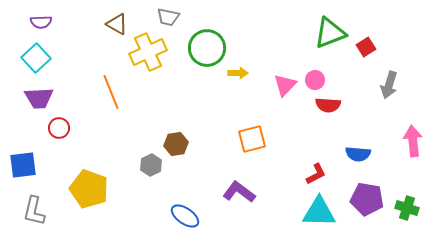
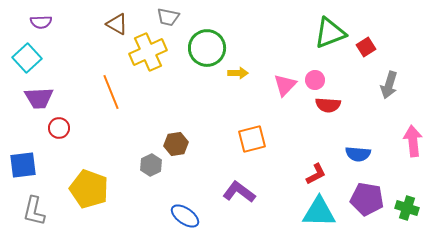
cyan square: moved 9 px left
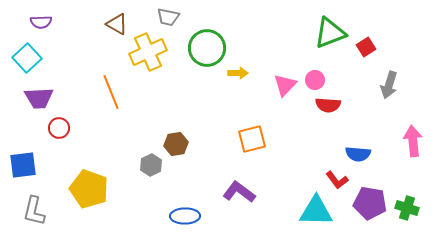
red L-shape: moved 21 px right, 6 px down; rotated 80 degrees clockwise
purple pentagon: moved 3 px right, 4 px down
cyan triangle: moved 3 px left, 1 px up
blue ellipse: rotated 36 degrees counterclockwise
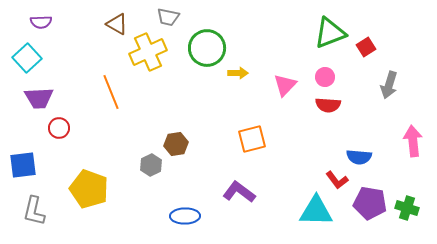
pink circle: moved 10 px right, 3 px up
blue semicircle: moved 1 px right, 3 px down
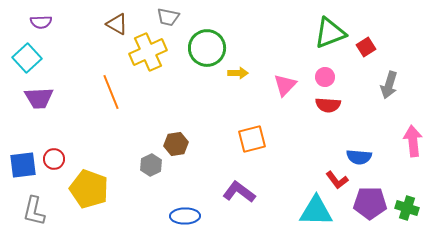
red circle: moved 5 px left, 31 px down
purple pentagon: rotated 8 degrees counterclockwise
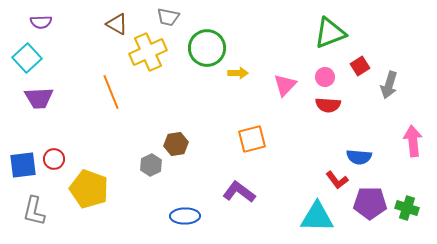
red square: moved 6 px left, 19 px down
cyan triangle: moved 1 px right, 6 px down
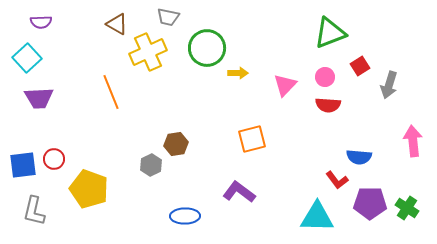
green cross: rotated 15 degrees clockwise
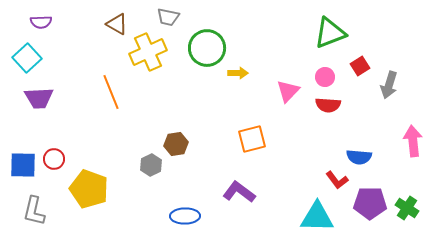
pink triangle: moved 3 px right, 6 px down
blue square: rotated 8 degrees clockwise
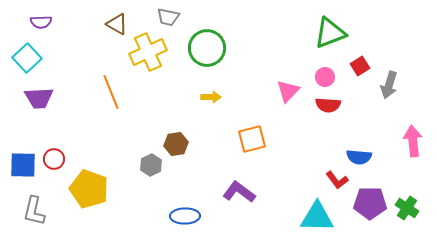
yellow arrow: moved 27 px left, 24 px down
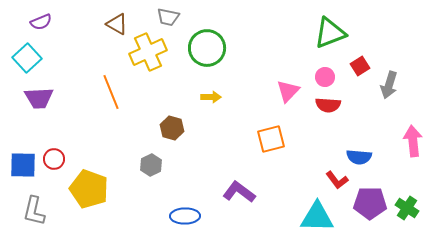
purple semicircle: rotated 20 degrees counterclockwise
orange square: moved 19 px right
brown hexagon: moved 4 px left, 16 px up; rotated 25 degrees clockwise
